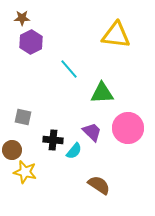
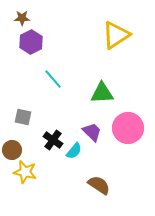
yellow triangle: rotated 40 degrees counterclockwise
cyan line: moved 16 px left, 10 px down
black cross: rotated 30 degrees clockwise
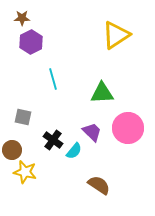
cyan line: rotated 25 degrees clockwise
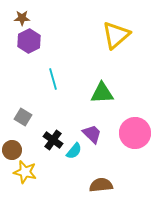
yellow triangle: rotated 8 degrees counterclockwise
purple hexagon: moved 2 px left, 1 px up
gray square: rotated 18 degrees clockwise
pink circle: moved 7 px right, 5 px down
purple trapezoid: moved 2 px down
brown semicircle: moved 2 px right; rotated 40 degrees counterclockwise
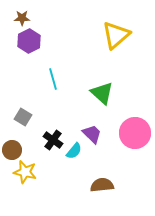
green triangle: rotated 45 degrees clockwise
brown semicircle: moved 1 px right
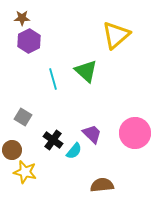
green triangle: moved 16 px left, 22 px up
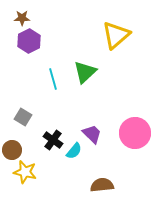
green triangle: moved 1 px left, 1 px down; rotated 35 degrees clockwise
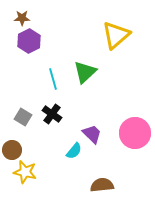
black cross: moved 1 px left, 26 px up
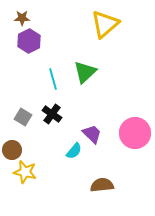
yellow triangle: moved 11 px left, 11 px up
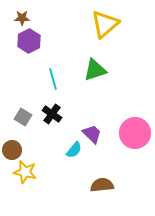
green triangle: moved 10 px right, 2 px up; rotated 25 degrees clockwise
cyan semicircle: moved 1 px up
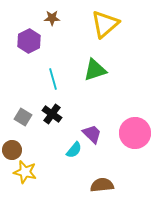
brown star: moved 30 px right
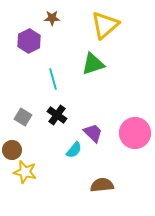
yellow triangle: moved 1 px down
green triangle: moved 2 px left, 6 px up
black cross: moved 5 px right, 1 px down
purple trapezoid: moved 1 px right, 1 px up
